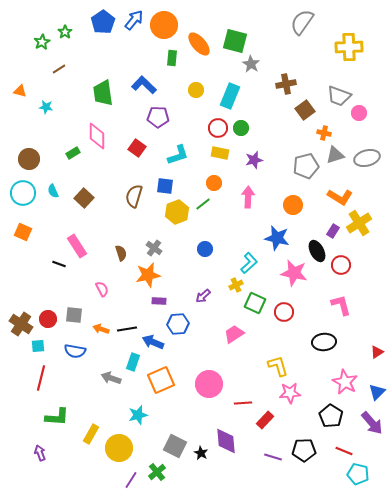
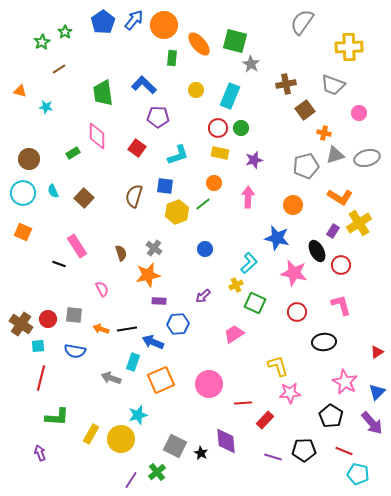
gray trapezoid at (339, 96): moved 6 px left, 11 px up
red circle at (284, 312): moved 13 px right
yellow circle at (119, 448): moved 2 px right, 9 px up
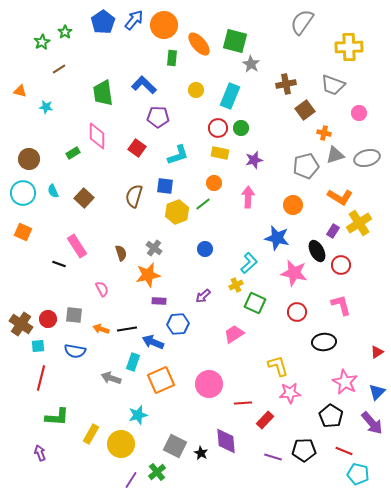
yellow circle at (121, 439): moved 5 px down
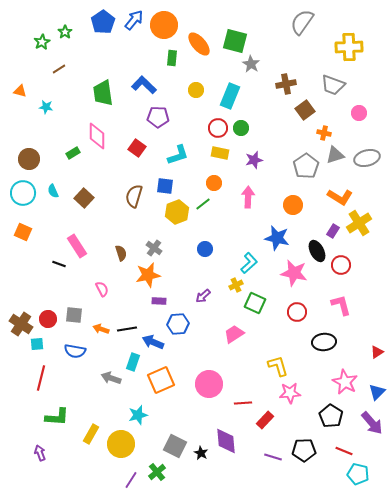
gray pentagon at (306, 166): rotated 20 degrees counterclockwise
cyan square at (38, 346): moved 1 px left, 2 px up
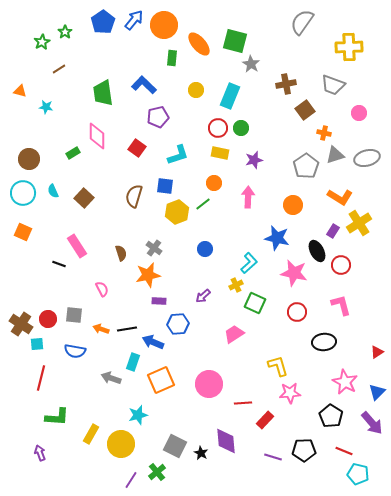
purple pentagon at (158, 117): rotated 15 degrees counterclockwise
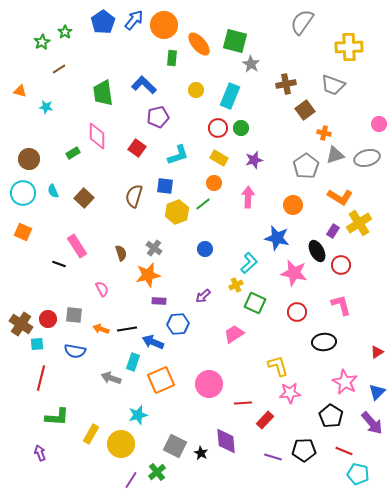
pink circle at (359, 113): moved 20 px right, 11 px down
yellow rectangle at (220, 153): moved 1 px left, 5 px down; rotated 18 degrees clockwise
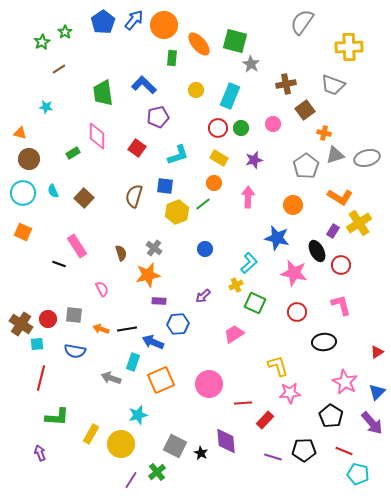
orange triangle at (20, 91): moved 42 px down
pink circle at (379, 124): moved 106 px left
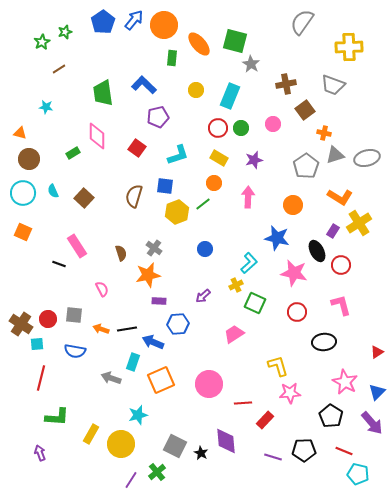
green star at (65, 32): rotated 16 degrees clockwise
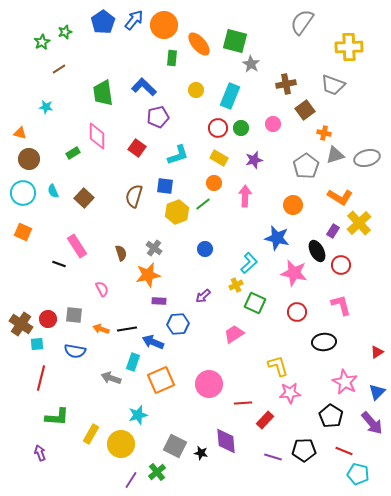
blue L-shape at (144, 85): moved 2 px down
pink arrow at (248, 197): moved 3 px left, 1 px up
yellow cross at (359, 223): rotated 10 degrees counterclockwise
black star at (201, 453): rotated 16 degrees counterclockwise
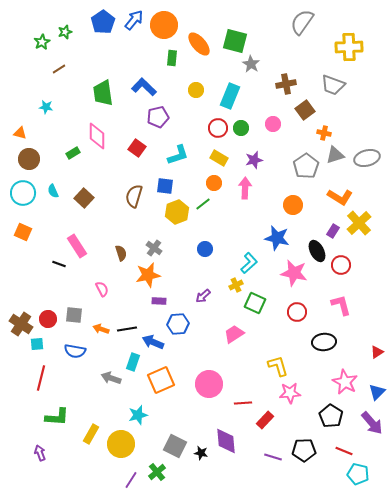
pink arrow at (245, 196): moved 8 px up
